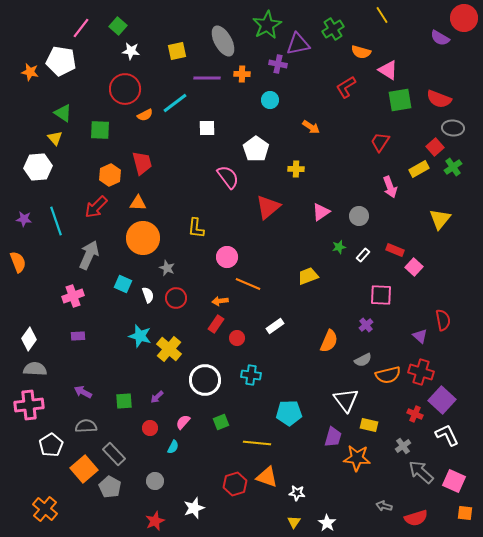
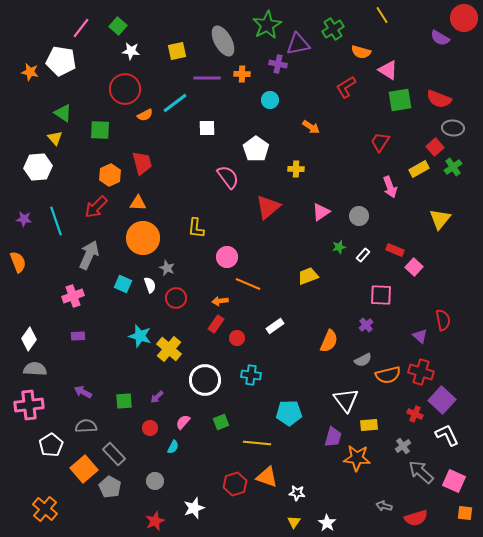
white semicircle at (148, 295): moved 2 px right, 10 px up
yellow rectangle at (369, 425): rotated 18 degrees counterclockwise
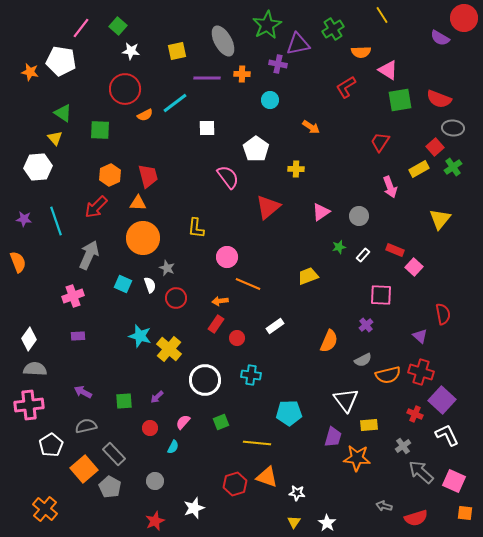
orange semicircle at (361, 52): rotated 18 degrees counterclockwise
red trapezoid at (142, 163): moved 6 px right, 13 px down
red semicircle at (443, 320): moved 6 px up
gray semicircle at (86, 426): rotated 10 degrees counterclockwise
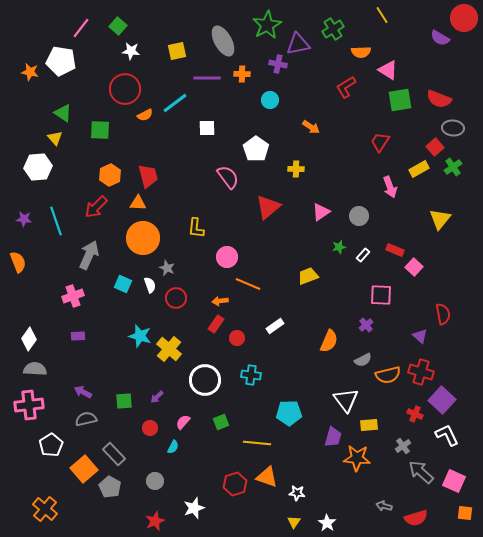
gray semicircle at (86, 426): moved 7 px up
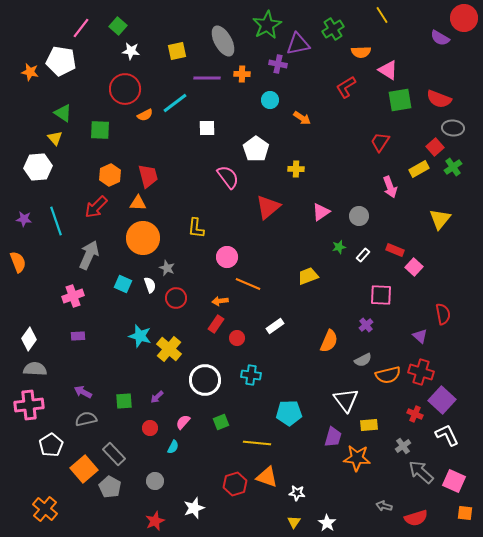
orange arrow at (311, 127): moved 9 px left, 9 px up
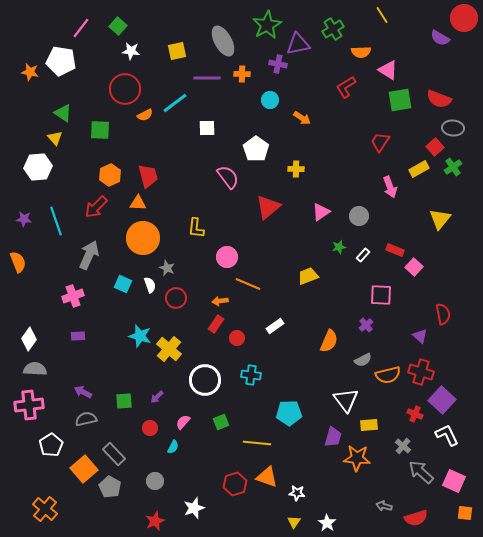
gray cross at (403, 446): rotated 14 degrees counterclockwise
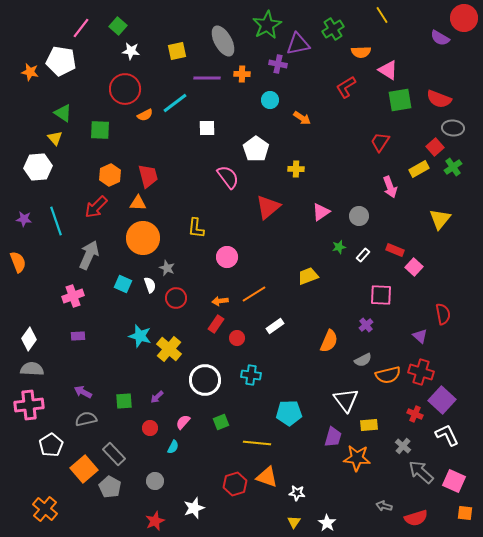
orange line at (248, 284): moved 6 px right, 10 px down; rotated 55 degrees counterclockwise
gray semicircle at (35, 369): moved 3 px left
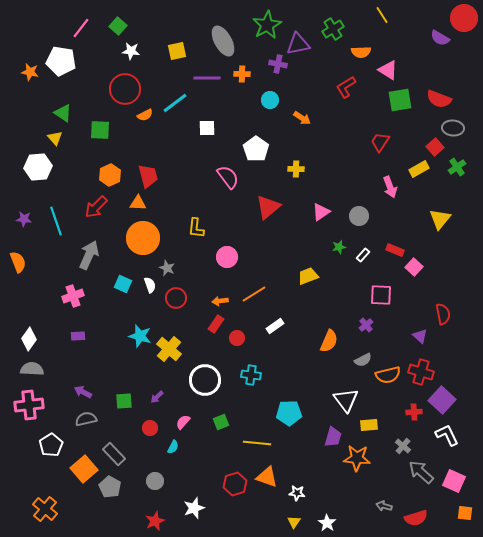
green cross at (453, 167): moved 4 px right
red cross at (415, 414): moved 1 px left, 2 px up; rotated 28 degrees counterclockwise
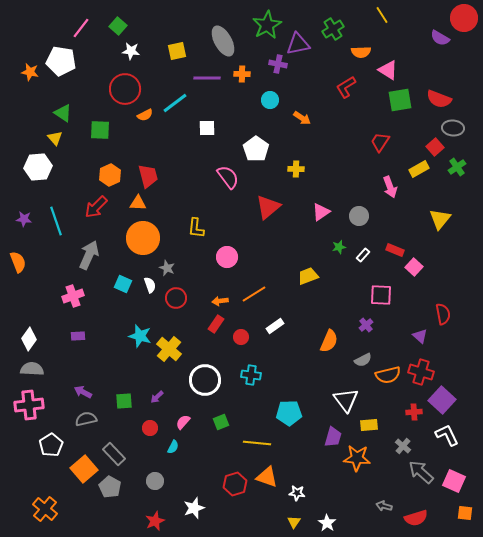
red circle at (237, 338): moved 4 px right, 1 px up
